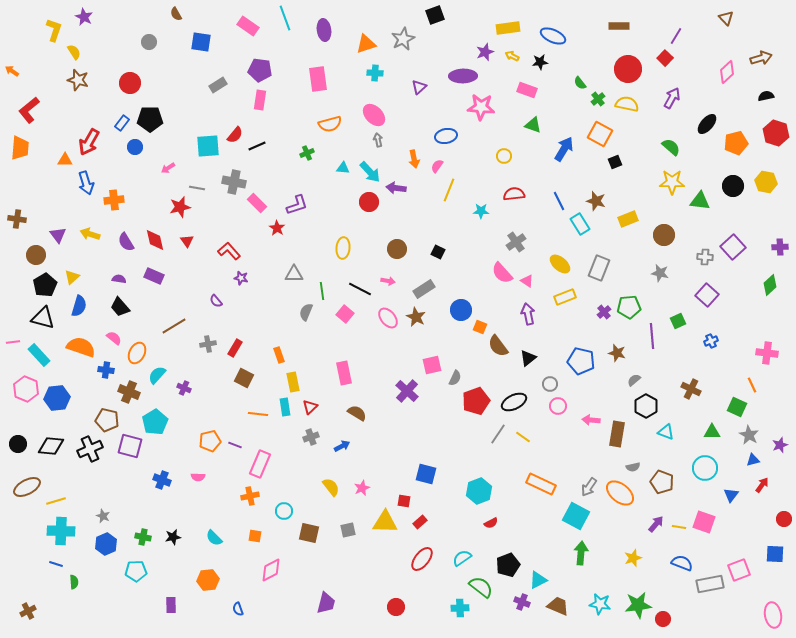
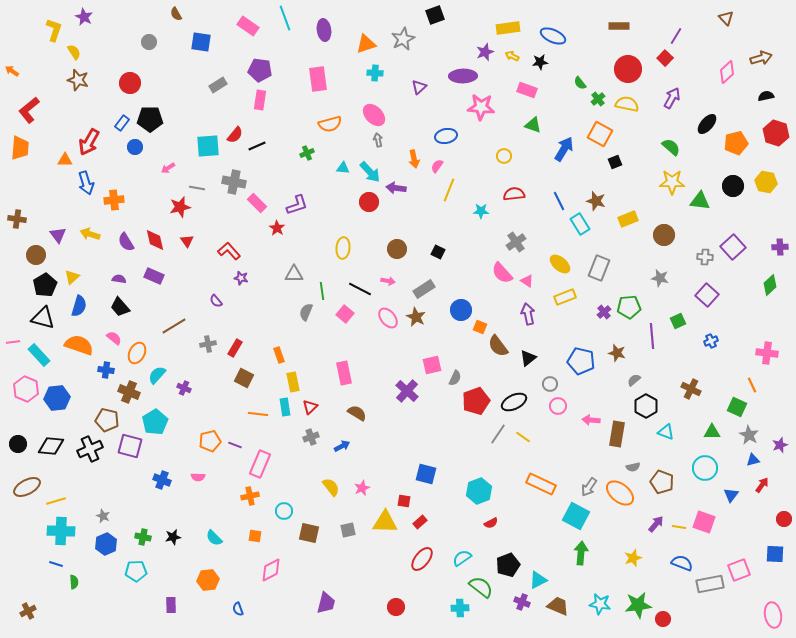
gray star at (660, 273): moved 5 px down
orange semicircle at (81, 347): moved 2 px left, 2 px up
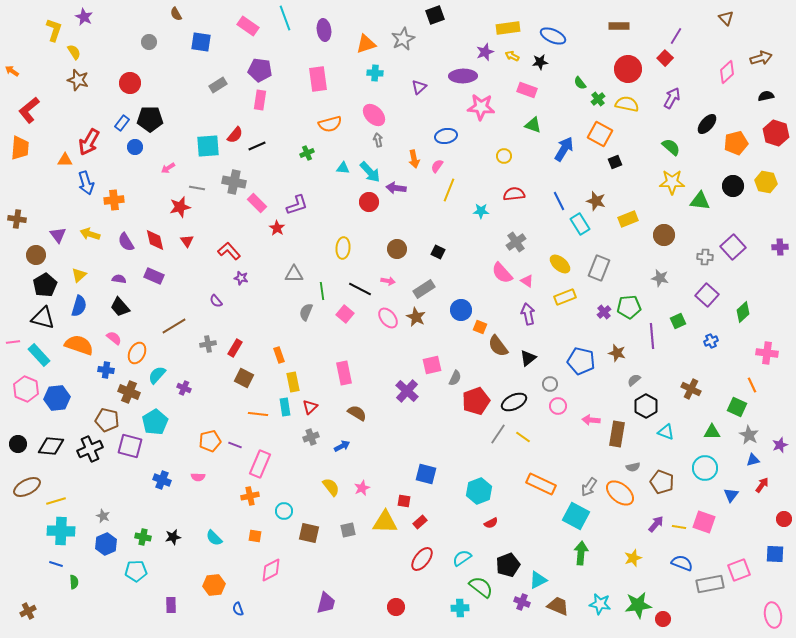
yellow triangle at (72, 277): moved 7 px right, 2 px up
green diamond at (770, 285): moved 27 px left, 27 px down
orange hexagon at (208, 580): moved 6 px right, 5 px down
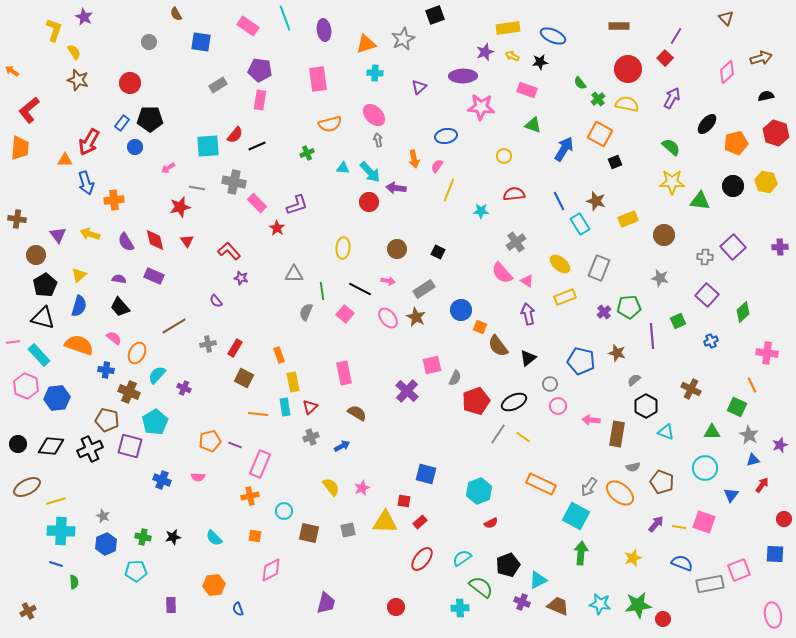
pink hexagon at (26, 389): moved 3 px up
